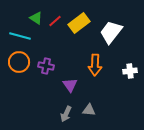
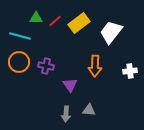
green triangle: rotated 32 degrees counterclockwise
orange arrow: moved 1 px down
gray arrow: rotated 21 degrees counterclockwise
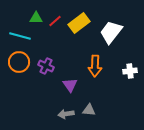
purple cross: rotated 14 degrees clockwise
gray arrow: rotated 77 degrees clockwise
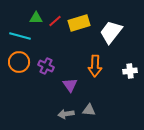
yellow rectangle: rotated 20 degrees clockwise
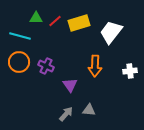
gray arrow: rotated 140 degrees clockwise
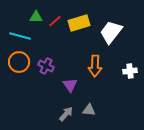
green triangle: moved 1 px up
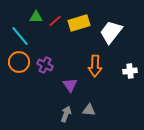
cyan line: rotated 35 degrees clockwise
purple cross: moved 1 px left, 1 px up
gray arrow: rotated 21 degrees counterclockwise
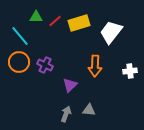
purple triangle: rotated 21 degrees clockwise
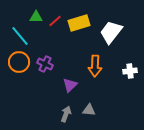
purple cross: moved 1 px up
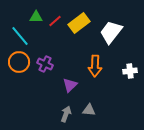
yellow rectangle: rotated 20 degrees counterclockwise
